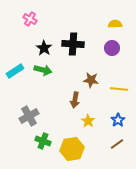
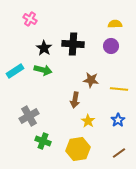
purple circle: moved 1 px left, 2 px up
brown line: moved 2 px right, 9 px down
yellow hexagon: moved 6 px right
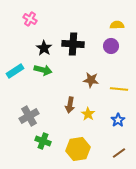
yellow semicircle: moved 2 px right, 1 px down
brown arrow: moved 5 px left, 5 px down
yellow star: moved 7 px up
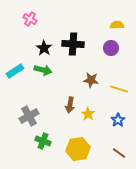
purple circle: moved 2 px down
yellow line: rotated 12 degrees clockwise
brown line: rotated 72 degrees clockwise
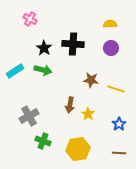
yellow semicircle: moved 7 px left, 1 px up
yellow line: moved 3 px left
blue star: moved 1 px right, 4 px down
brown line: rotated 32 degrees counterclockwise
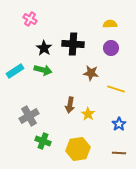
brown star: moved 7 px up
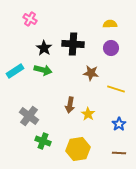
gray cross: rotated 24 degrees counterclockwise
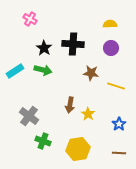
yellow line: moved 3 px up
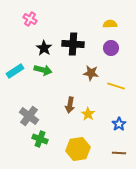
green cross: moved 3 px left, 2 px up
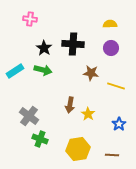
pink cross: rotated 24 degrees counterclockwise
brown line: moved 7 px left, 2 px down
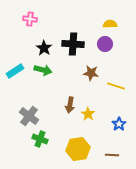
purple circle: moved 6 px left, 4 px up
